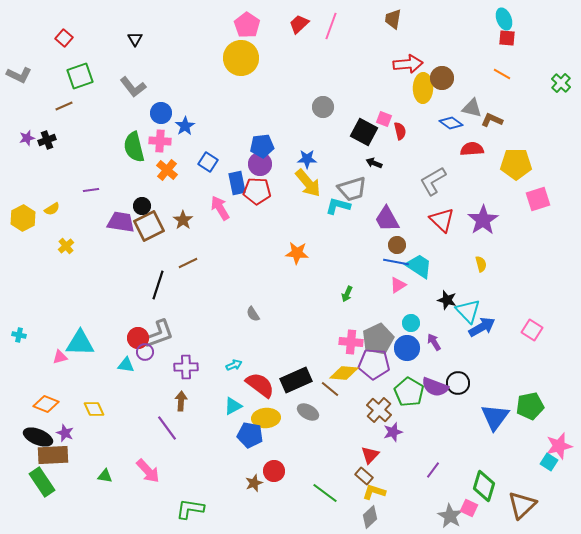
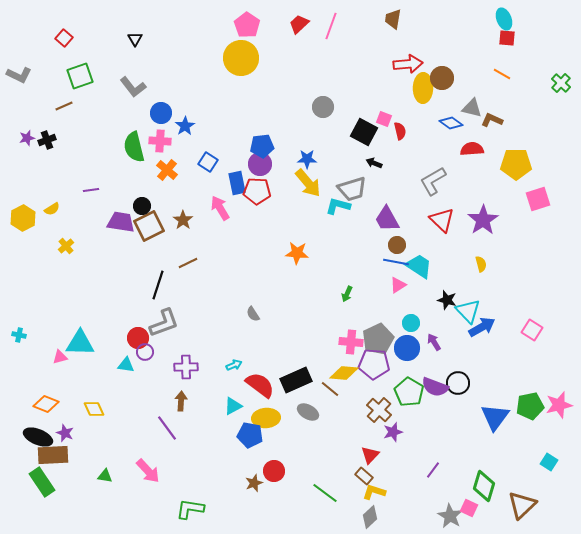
gray L-shape at (159, 334): moved 5 px right, 11 px up
pink star at (559, 446): moved 41 px up
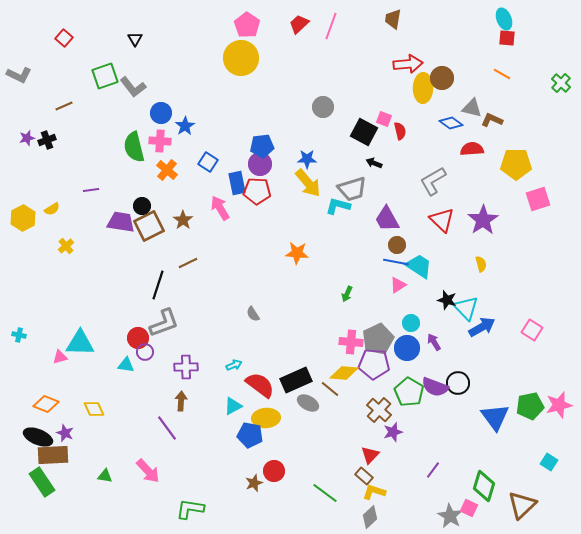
green square at (80, 76): moved 25 px right
cyan triangle at (468, 311): moved 2 px left, 3 px up
gray ellipse at (308, 412): moved 9 px up
blue triangle at (495, 417): rotated 12 degrees counterclockwise
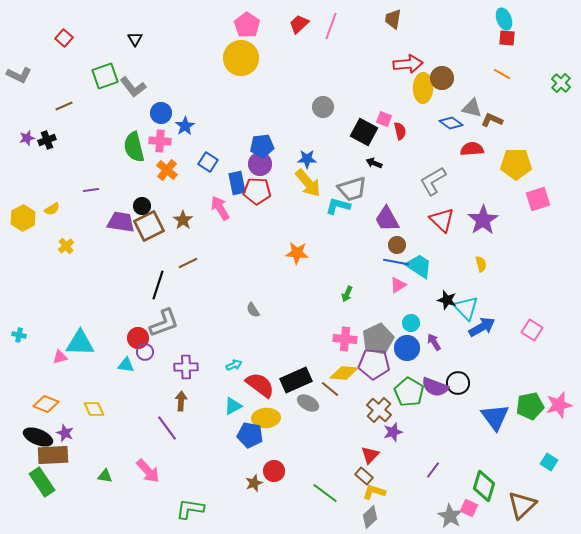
gray semicircle at (253, 314): moved 4 px up
pink cross at (351, 342): moved 6 px left, 3 px up
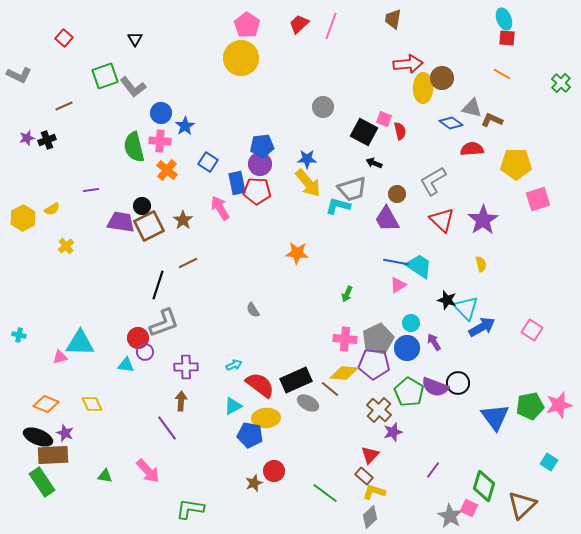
brown circle at (397, 245): moved 51 px up
yellow diamond at (94, 409): moved 2 px left, 5 px up
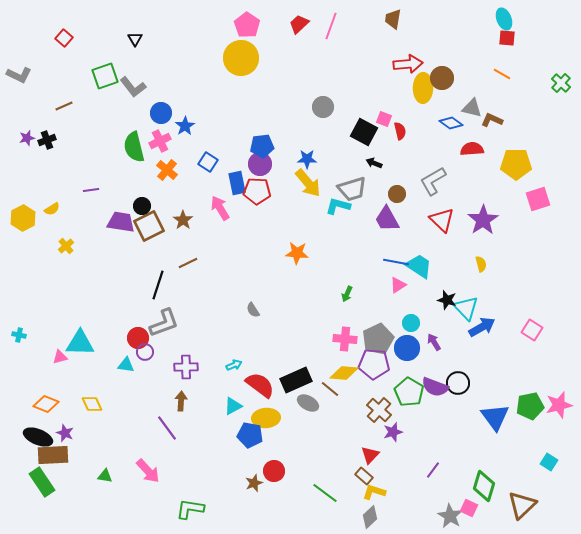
pink cross at (160, 141): rotated 30 degrees counterclockwise
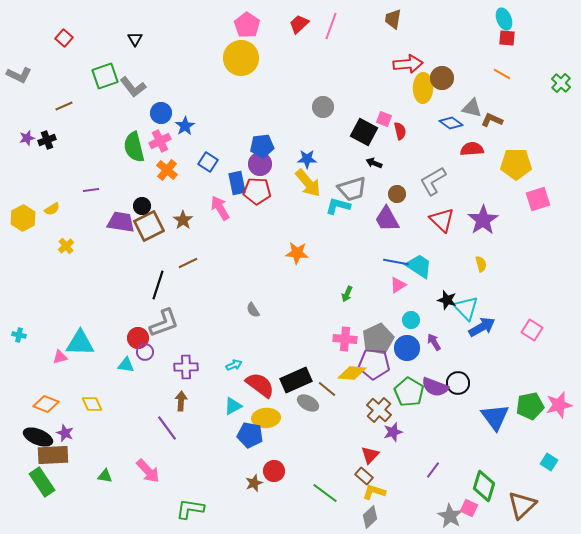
cyan circle at (411, 323): moved 3 px up
yellow diamond at (344, 373): moved 8 px right
brown line at (330, 389): moved 3 px left
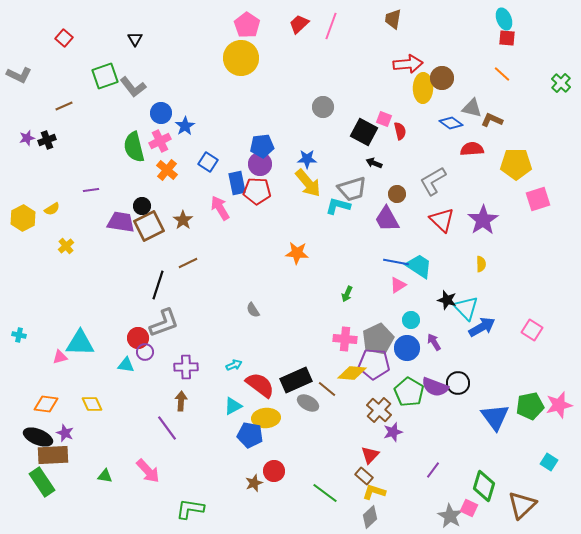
orange line at (502, 74): rotated 12 degrees clockwise
yellow semicircle at (481, 264): rotated 14 degrees clockwise
orange diamond at (46, 404): rotated 15 degrees counterclockwise
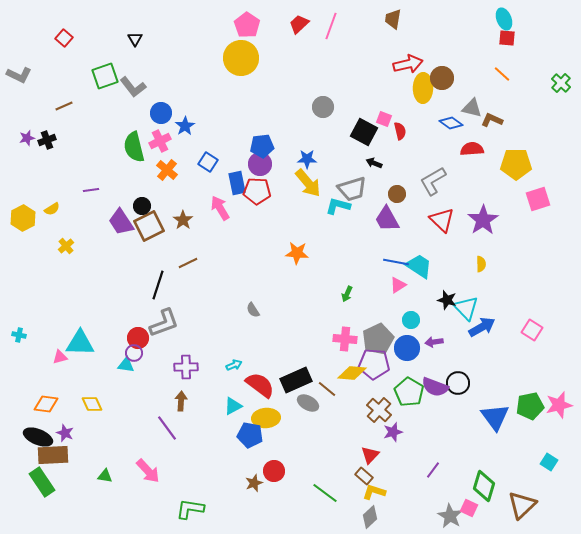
red arrow at (408, 64): rotated 8 degrees counterclockwise
purple trapezoid at (121, 222): rotated 132 degrees counterclockwise
purple arrow at (434, 342): rotated 66 degrees counterclockwise
purple circle at (145, 352): moved 11 px left, 1 px down
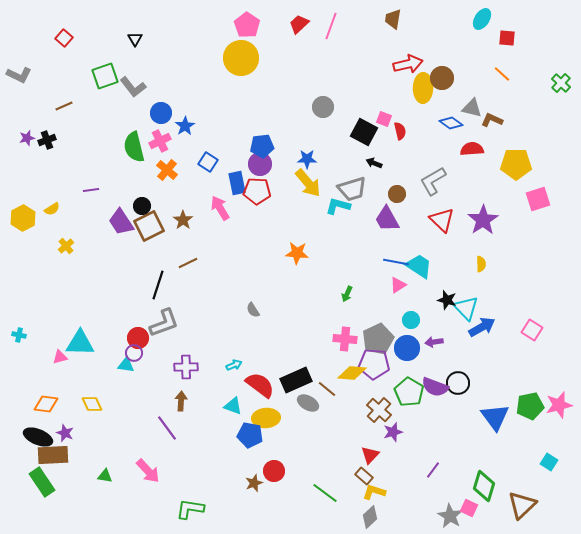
cyan ellipse at (504, 19): moved 22 px left; rotated 55 degrees clockwise
cyan triangle at (233, 406): rotated 48 degrees clockwise
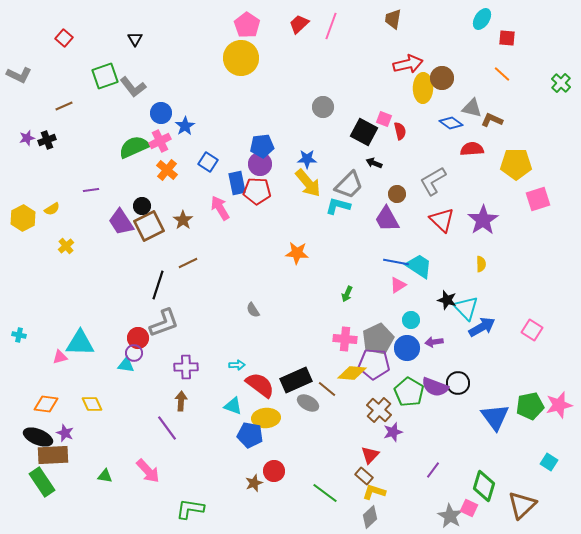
green semicircle at (134, 147): rotated 80 degrees clockwise
gray trapezoid at (352, 189): moved 3 px left, 4 px up; rotated 28 degrees counterclockwise
cyan arrow at (234, 365): moved 3 px right; rotated 21 degrees clockwise
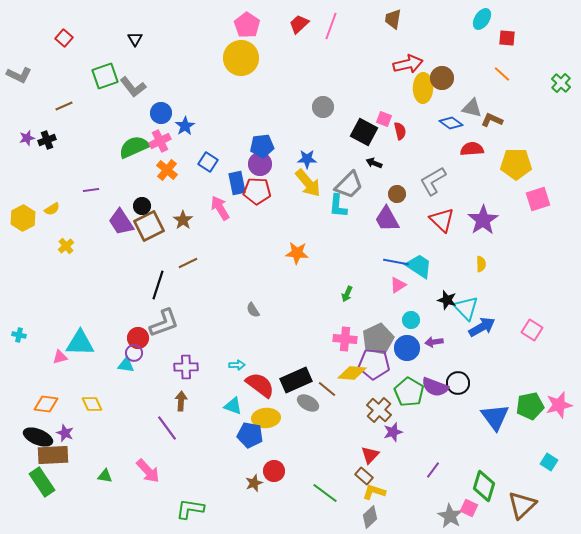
cyan L-shape at (338, 206): rotated 100 degrees counterclockwise
